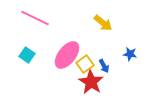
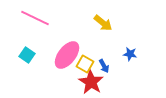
yellow square: rotated 24 degrees counterclockwise
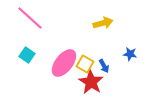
pink line: moved 5 px left; rotated 16 degrees clockwise
yellow arrow: rotated 54 degrees counterclockwise
pink ellipse: moved 3 px left, 8 px down
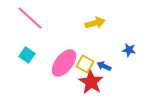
yellow arrow: moved 8 px left
blue star: moved 1 px left, 4 px up
blue arrow: rotated 144 degrees clockwise
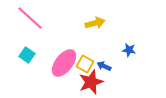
red star: rotated 20 degrees clockwise
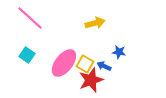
blue star: moved 10 px left, 2 px down
red star: moved 2 px up
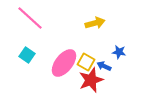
yellow square: moved 1 px right, 2 px up
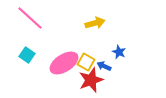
blue star: rotated 16 degrees clockwise
pink ellipse: rotated 20 degrees clockwise
